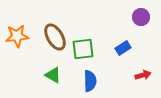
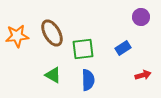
brown ellipse: moved 3 px left, 4 px up
blue semicircle: moved 2 px left, 1 px up
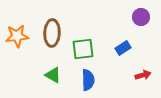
brown ellipse: rotated 32 degrees clockwise
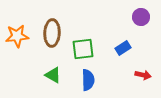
red arrow: rotated 28 degrees clockwise
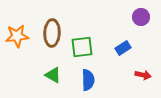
green square: moved 1 px left, 2 px up
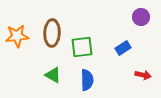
blue semicircle: moved 1 px left
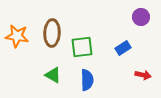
orange star: rotated 15 degrees clockwise
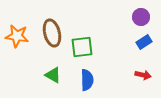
brown ellipse: rotated 16 degrees counterclockwise
blue rectangle: moved 21 px right, 6 px up
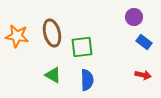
purple circle: moved 7 px left
blue rectangle: rotated 70 degrees clockwise
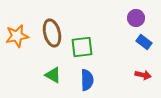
purple circle: moved 2 px right, 1 px down
orange star: rotated 20 degrees counterclockwise
